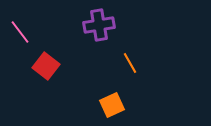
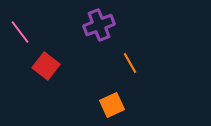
purple cross: rotated 12 degrees counterclockwise
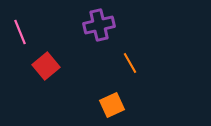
purple cross: rotated 8 degrees clockwise
pink line: rotated 15 degrees clockwise
red square: rotated 12 degrees clockwise
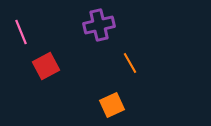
pink line: moved 1 px right
red square: rotated 12 degrees clockwise
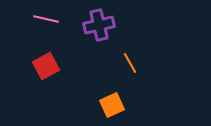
pink line: moved 25 px right, 13 px up; rotated 55 degrees counterclockwise
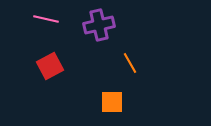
red square: moved 4 px right
orange square: moved 3 px up; rotated 25 degrees clockwise
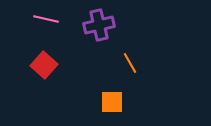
red square: moved 6 px left, 1 px up; rotated 20 degrees counterclockwise
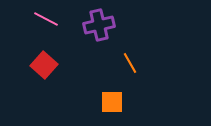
pink line: rotated 15 degrees clockwise
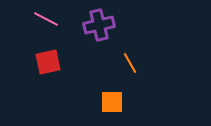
red square: moved 4 px right, 3 px up; rotated 36 degrees clockwise
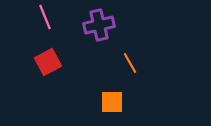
pink line: moved 1 px left, 2 px up; rotated 40 degrees clockwise
red square: rotated 16 degrees counterclockwise
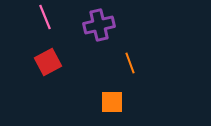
orange line: rotated 10 degrees clockwise
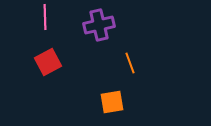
pink line: rotated 20 degrees clockwise
orange square: rotated 10 degrees counterclockwise
